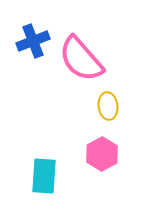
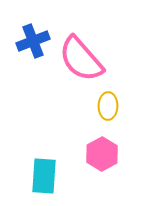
yellow ellipse: rotated 8 degrees clockwise
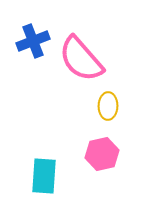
pink hexagon: rotated 16 degrees clockwise
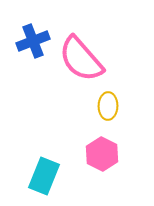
pink hexagon: rotated 20 degrees counterclockwise
cyan rectangle: rotated 18 degrees clockwise
